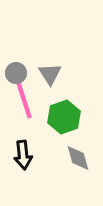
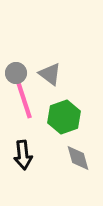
gray triangle: rotated 20 degrees counterclockwise
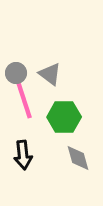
green hexagon: rotated 20 degrees clockwise
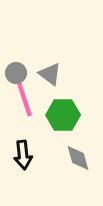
pink line: moved 2 px up
green hexagon: moved 1 px left, 2 px up
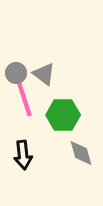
gray triangle: moved 6 px left
gray diamond: moved 3 px right, 5 px up
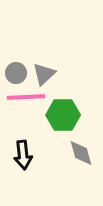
gray triangle: rotated 40 degrees clockwise
pink line: moved 2 px right, 1 px up; rotated 75 degrees counterclockwise
